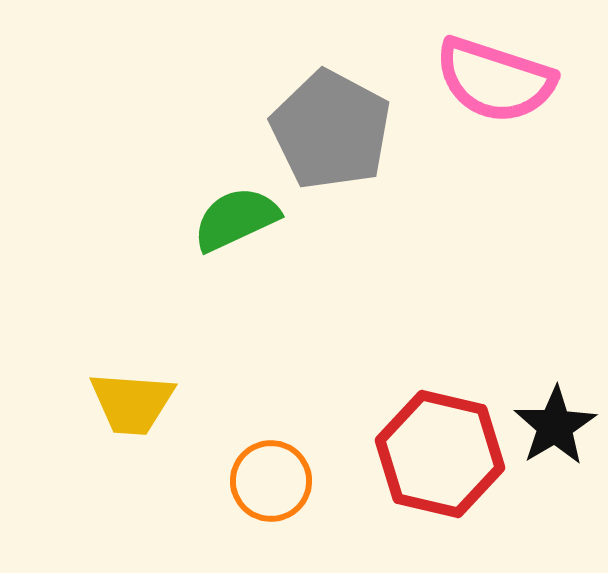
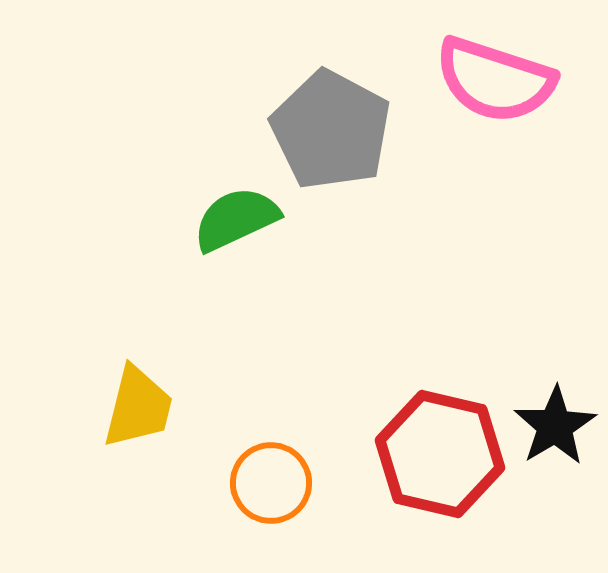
yellow trapezoid: moved 6 px right, 4 px down; rotated 80 degrees counterclockwise
orange circle: moved 2 px down
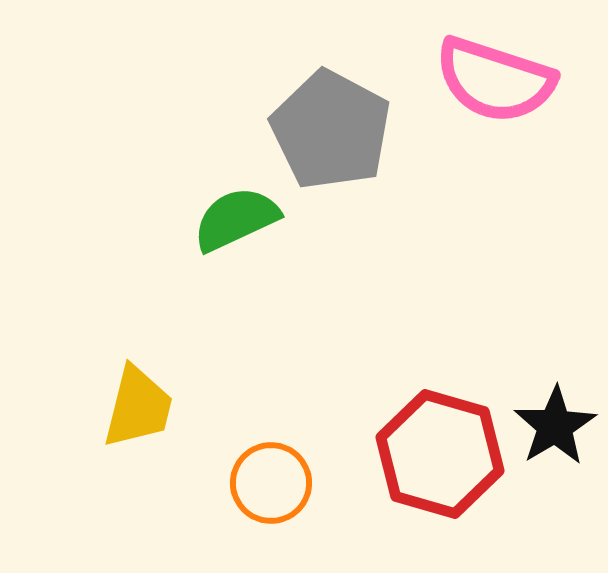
red hexagon: rotated 3 degrees clockwise
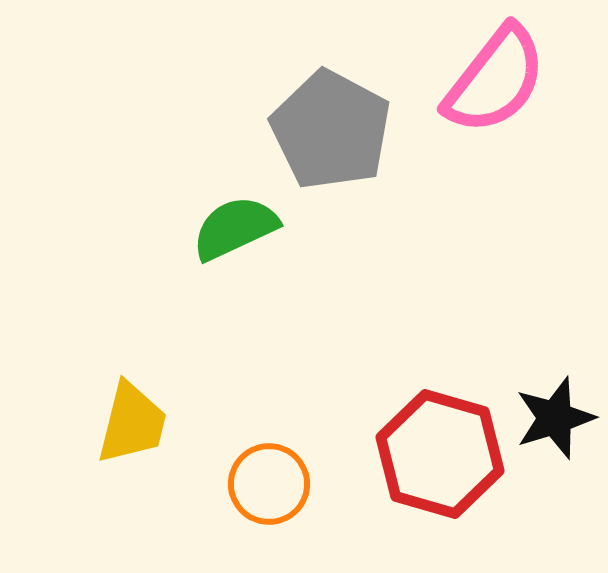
pink semicircle: rotated 70 degrees counterclockwise
green semicircle: moved 1 px left, 9 px down
yellow trapezoid: moved 6 px left, 16 px down
black star: moved 8 px up; rotated 14 degrees clockwise
orange circle: moved 2 px left, 1 px down
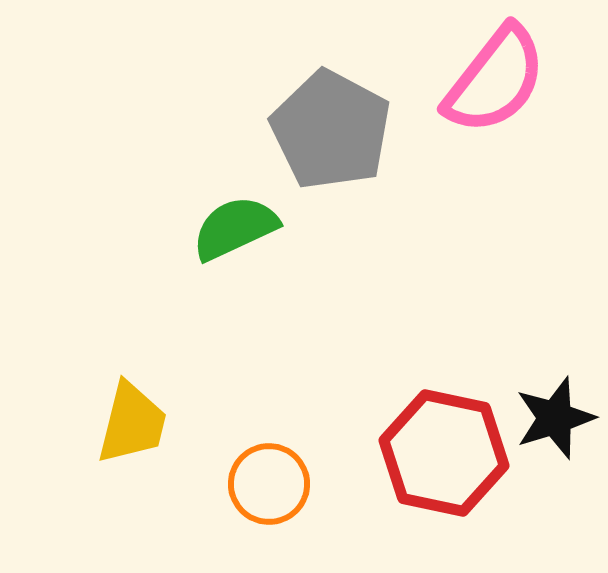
red hexagon: moved 4 px right, 1 px up; rotated 4 degrees counterclockwise
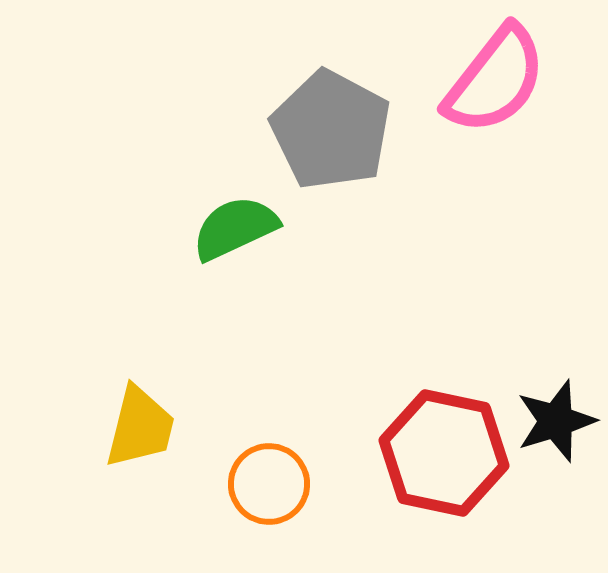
black star: moved 1 px right, 3 px down
yellow trapezoid: moved 8 px right, 4 px down
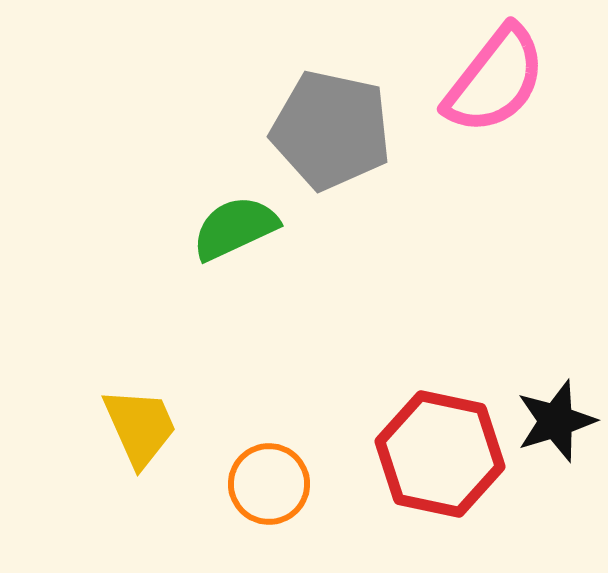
gray pentagon: rotated 16 degrees counterclockwise
yellow trapezoid: rotated 38 degrees counterclockwise
red hexagon: moved 4 px left, 1 px down
